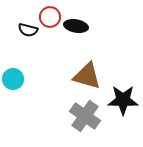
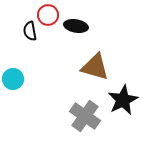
red circle: moved 2 px left, 2 px up
black semicircle: moved 2 px right, 1 px down; rotated 66 degrees clockwise
brown triangle: moved 8 px right, 9 px up
black star: rotated 28 degrees counterclockwise
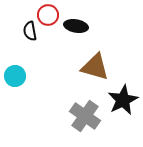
cyan circle: moved 2 px right, 3 px up
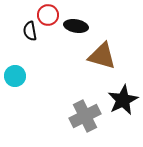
brown triangle: moved 7 px right, 11 px up
gray cross: rotated 28 degrees clockwise
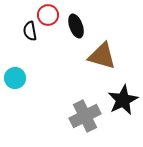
black ellipse: rotated 60 degrees clockwise
cyan circle: moved 2 px down
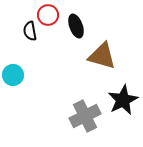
cyan circle: moved 2 px left, 3 px up
